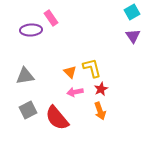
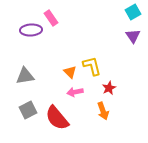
cyan square: moved 1 px right
yellow L-shape: moved 2 px up
red star: moved 8 px right, 1 px up
orange arrow: moved 3 px right
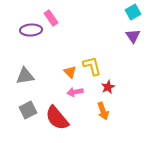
red star: moved 1 px left, 1 px up
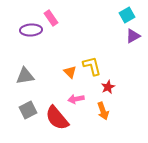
cyan square: moved 6 px left, 3 px down
purple triangle: rotated 35 degrees clockwise
pink arrow: moved 1 px right, 7 px down
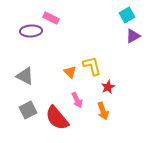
pink rectangle: rotated 28 degrees counterclockwise
purple ellipse: moved 1 px down
gray triangle: rotated 36 degrees clockwise
pink arrow: moved 1 px right, 1 px down; rotated 105 degrees counterclockwise
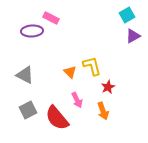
purple ellipse: moved 1 px right
gray triangle: moved 1 px up
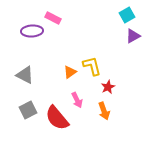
pink rectangle: moved 2 px right
orange triangle: rotated 40 degrees clockwise
orange arrow: moved 1 px right
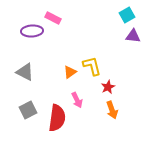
purple triangle: rotated 35 degrees clockwise
gray triangle: moved 3 px up
orange arrow: moved 8 px right, 1 px up
red semicircle: rotated 132 degrees counterclockwise
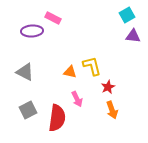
orange triangle: rotated 48 degrees clockwise
pink arrow: moved 1 px up
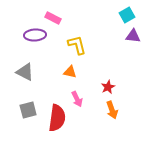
purple ellipse: moved 3 px right, 4 px down
yellow L-shape: moved 15 px left, 21 px up
gray square: rotated 12 degrees clockwise
